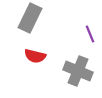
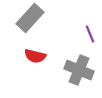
gray rectangle: rotated 16 degrees clockwise
gray cross: moved 1 px right, 1 px up
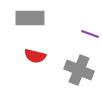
gray rectangle: rotated 48 degrees clockwise
purple line: rotated 48 degrees counterclockwise
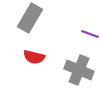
gray rectangle: rotated 60 degrees counterclockwise
red semicircle: moved 1 px left, 1 px down
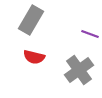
gray rectangle: moved 1 px right, 2 px down
gray cross: rotated 32 degrees clockwise
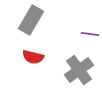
purple line: rotated 12 degrees counterclockwise
red semicircle: moved 1 px left
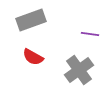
gray rectangle: rotated 40 degrees clockwise
red semicircle: rotated 15 degrees clockwise
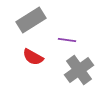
gray rectangle: rotated 12 degrees counterclockwise
purple line: moved 23 px left, 6 px down
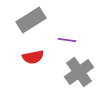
red semicircle: rotated 40 degrees counterclockwise
gray cross: moved 2 px down
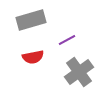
gray rectangle: rotated 16 degrees clockwise
purple line: rotated 36 degrees counterclockwise
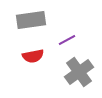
gray rectangle: rotated 8 degrees clockwise
red semicircle: moved 1 px up
